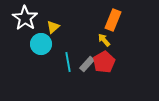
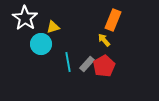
yellow triangle: rotated 24 degrees clockwise
red pentagon: moved 4 px down
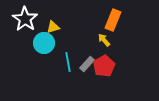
white star: moved 1 px down
cyan circle: moved 3 px right, 1 px up
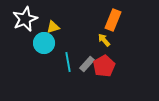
white star: rotated 15 degrees clockwise
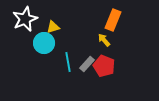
red pentagon: rotated 20 degrees counterclockwise
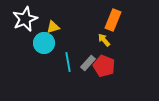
gray rectangle: moved 1 px right, 1 px up
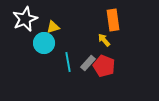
orange rectangle: rotated 30 degrees counterclockwise
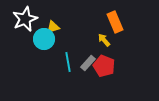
orange rectangle: moved 2 px right, 2 px down; rotated 15 degrees counterclockwise
cyan circle: moved 4 px up
